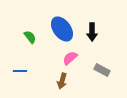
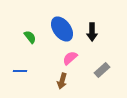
gray rectangle: rotated 70 degrees counterclockwise
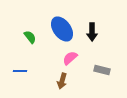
gray rectangle: rotated 56 degrees clockwise
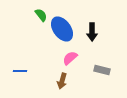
green semicircle: moved 11 px right, 22 px up
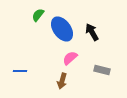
green semicircle: moved 3 px left; rotated 104 degrees counterclockwise
black arrow: rotated 150 degrees clockwise
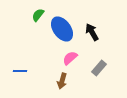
gray rectangle: moved 3 px left, 2 px up; rotated 63 degrees counterclockwise
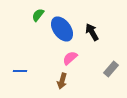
gray rectangle: moved 12 px right, 1 px down
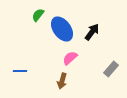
black arrow: rotated 66 degrees clockwise
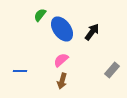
green semicircle: moved 2 px right
pink semicircle: moved 9 px left, 2 px down
gray rectangle: moved 1 px right, 1 px down
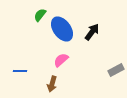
gray rectangle: moved 4 px right; rotated 21 degrees clockwise
brown arrow: moved 10 px left, 3 px down
